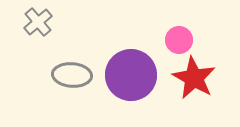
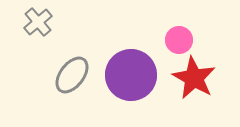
gray ellipse: rotated 57 degrees counterclockwise
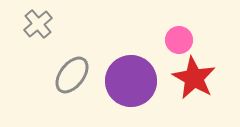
gray cross: moved 2 px down
purple circle: moved 6 px down
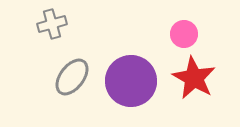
gray cross: moved 14 px right; rotated 24 degrees clockwise
pink circle: moved 5 px right, 6 px up
gray ellipse: moved 2 px down
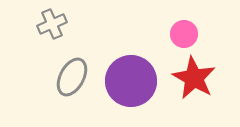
gray cross: rotated 8 degrees counterclockwise
gray ellipse: rotated 9 degrees counterclockwise
